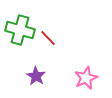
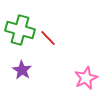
purple star: moved 14 px left, 6 px up
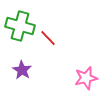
green cross: moved 4 px up
pink star: rotated 10 degrees clockwise
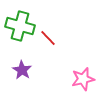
pink star: moved 3 px left, 1 px down
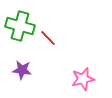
purple star: rotated 24 degrees counterclockwise
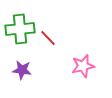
green cross: moved 3 px down; rotated 20 degrees counterclockwise
pink star: moved 13 px up
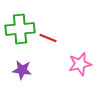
red line: rotated 24 degrees counterclockwise
pink star: moved 3 px left, 2 px up
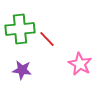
red line: moved 1 px left, 1 px down; rotated 24 degrees clockwise
pink star: rotated 30 degrees counterclockwise
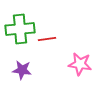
red line: rotated 54 degrees counterclockwise
pink star: rotated 20 degrees counterclockwise
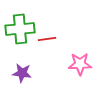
pink star: rotated 10 degrees counterclockwise
purple star: moved 3 px down
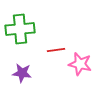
red line: moved 9 px right, 11 px down
pink star: rotated 15 degrees clockwise
